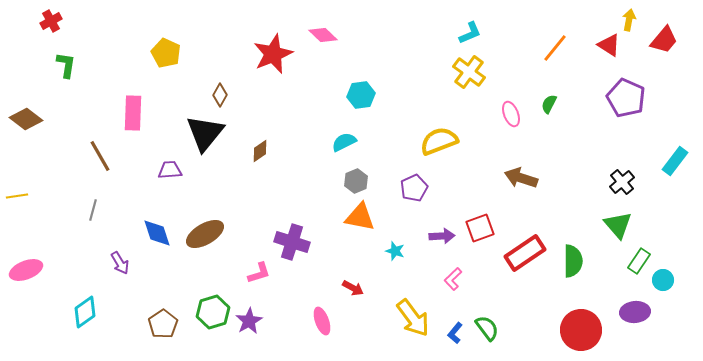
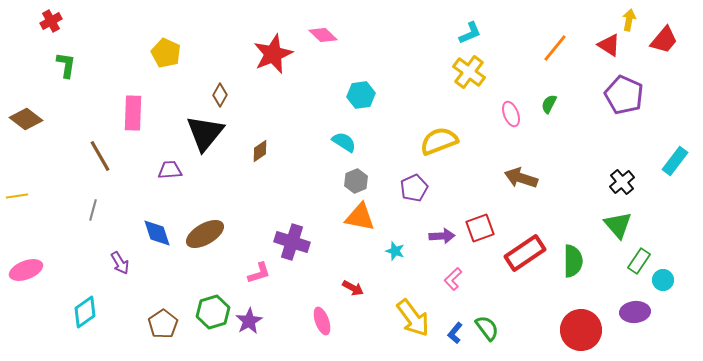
purple pentagon at (626, 98): moved 2 px left, 3 px up
cyan semicircle at (344, 142): rotated 60 degrees clockwise
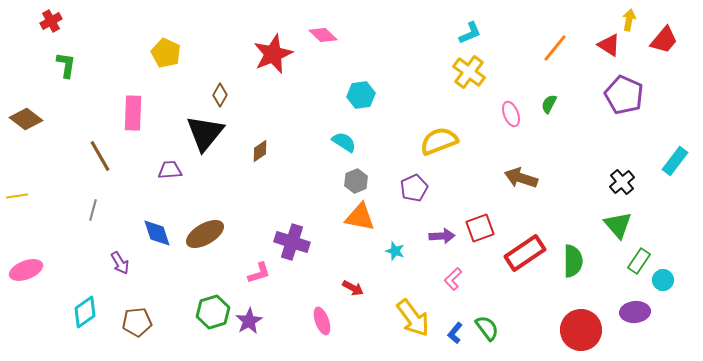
brown pentagon at (163, 324): moved 26 px left, 2 px up; rotated 28 degrees clockwise
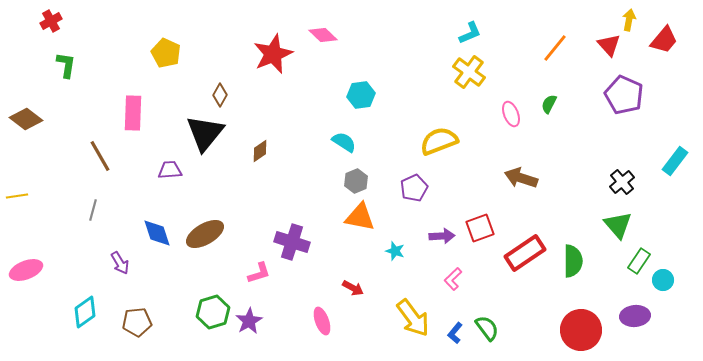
red triangle at (609, 45): rotated 15 degrees clockwise
purple ellipse at (635, 312): moved 4 px down
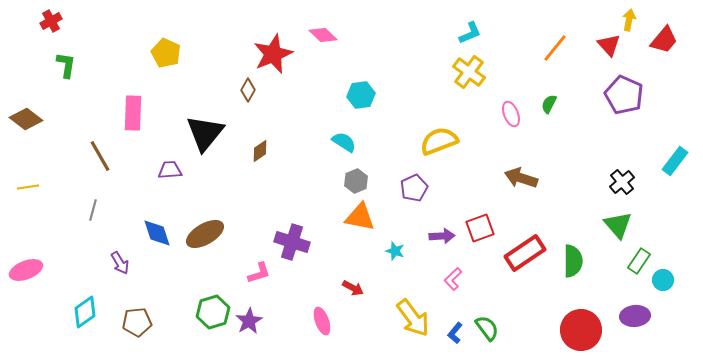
brown diamond at (220, 95): moved 28 px right, 5 px up
yellow line at (17, 196): moved 11 px right, 9 px up
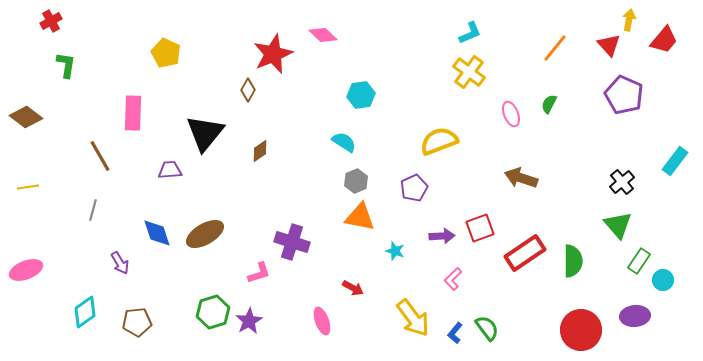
brown diamond at (26, 119): moved 2 px up
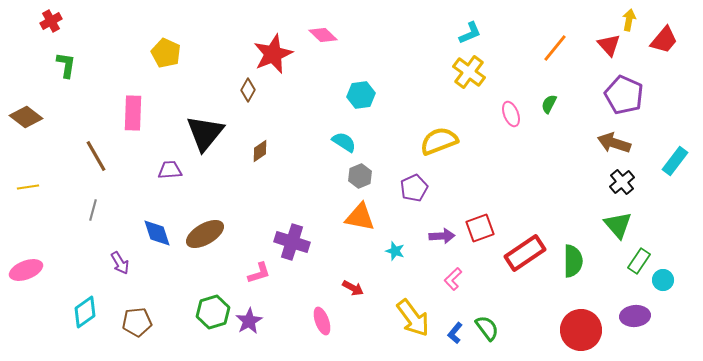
brown line at (100, 156): moved 4 px left
brown arrow at (521, 178): moved 93 px right, 35 px up
gray hexagon at (356, 181): moved 4 px right, 5 px up
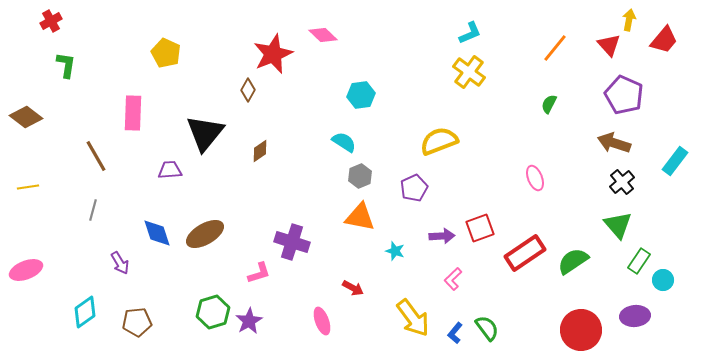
pink ellipse at (511, 114): moved 24 px right, 64 px down
green semicircle at (573, 261): rotated 124 degrees counterclockwise
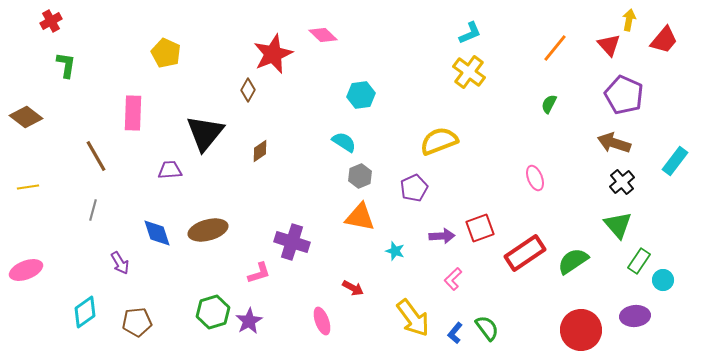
brown ellipse at (205, 234): moved 3 px right, 4 px up; rotated 15 degrees clockwise
